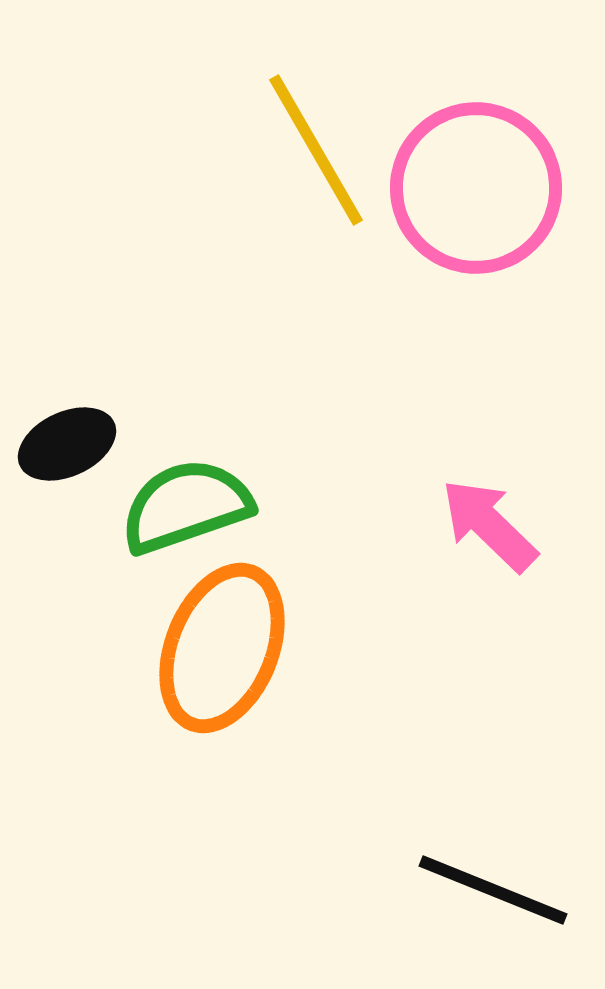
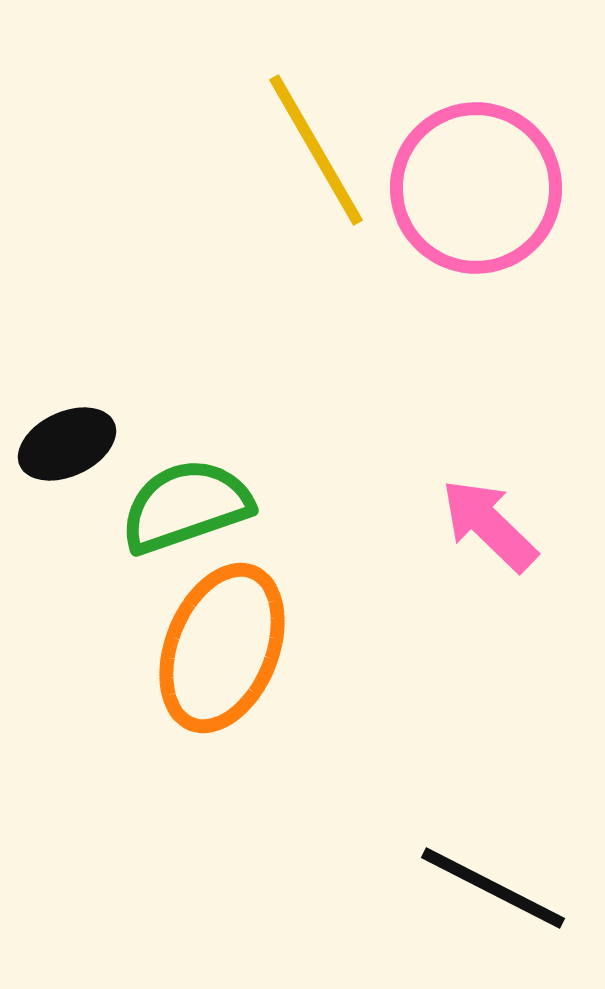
black line: moved 2 px up; rotated 5 degrees clockwise
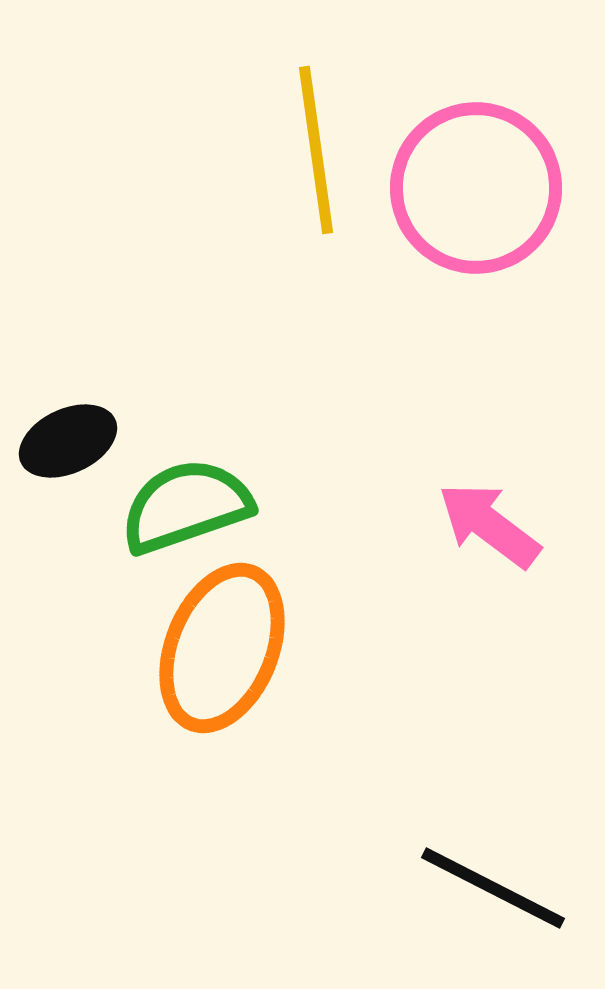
yellow line: rotated 22 degrees clockwise
black ellipse: moved 1 px right, 3 px up
pink arrow: rotated 7 degrees counterclockwise
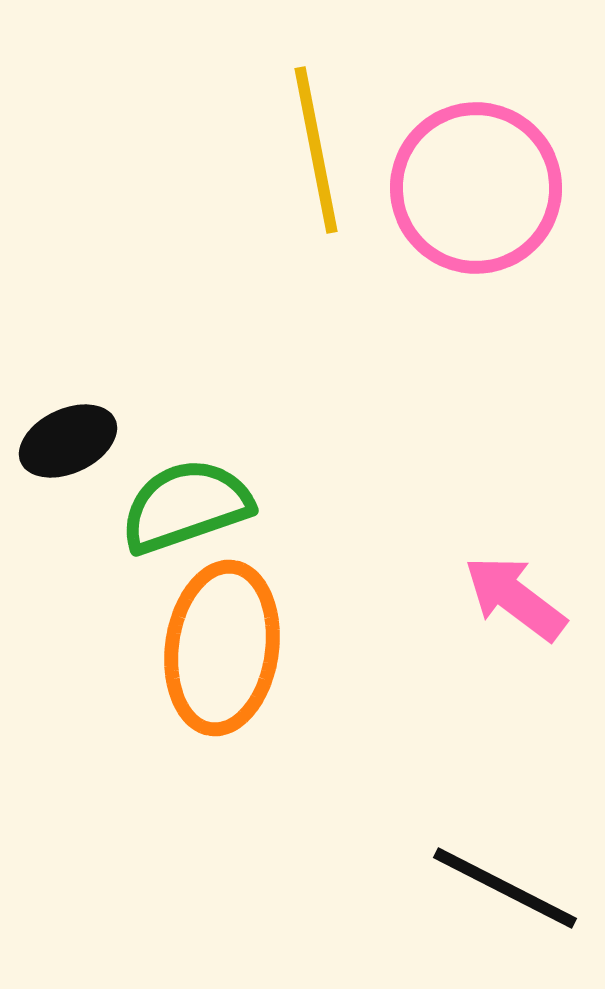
yellow line: rotated 3 degrees counterclockwise
pink arrow: moved 26 px right, 73 px down
orange ellipse: rotated 14 degrees counterclockwise
black line: moved 12 px right
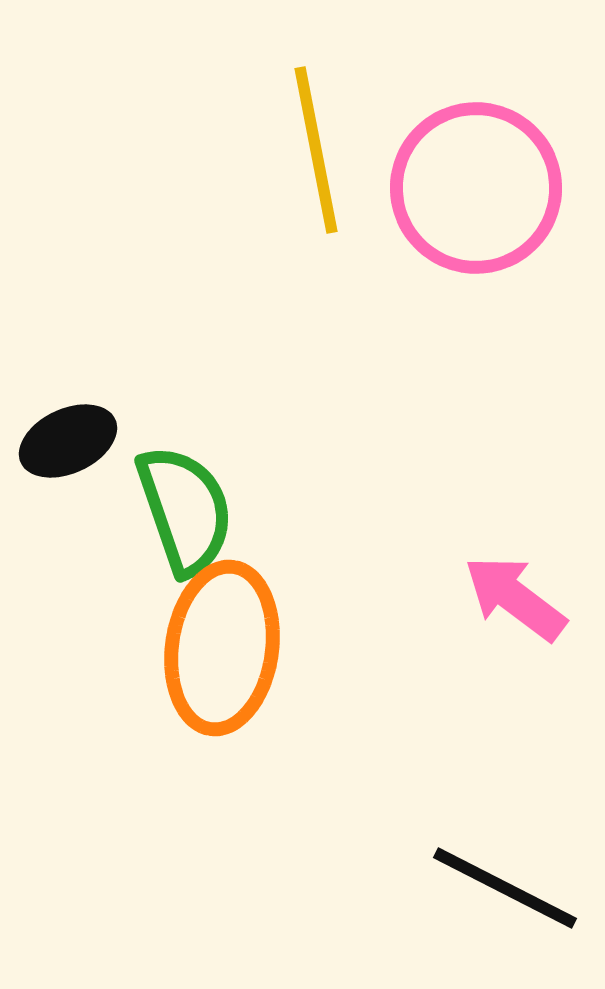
green semicircle: moved 1 px left, 4 px down; rotated 90 degrees clockwise
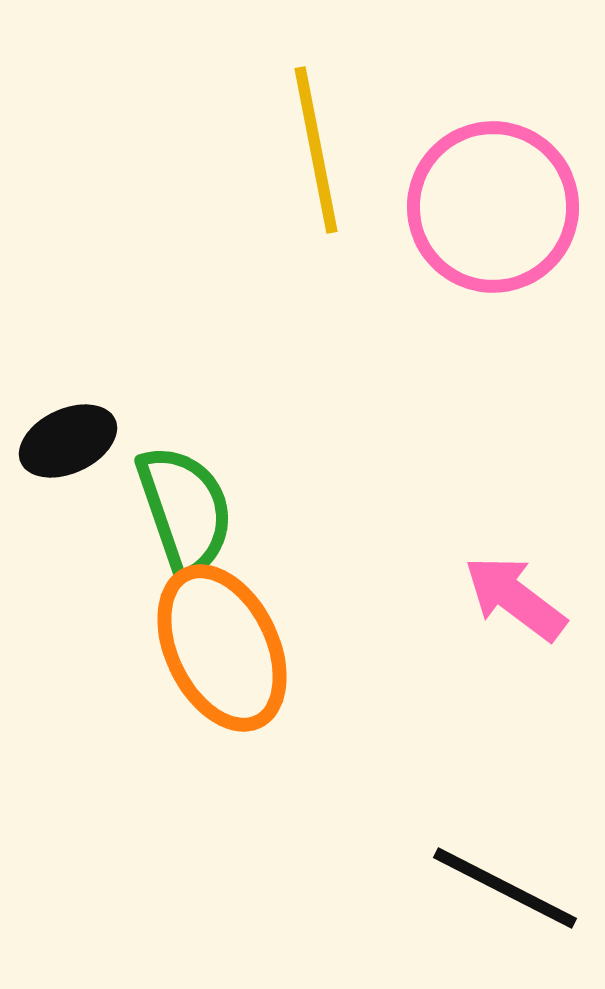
pink circle: moved 17 px right, 19 px down
orange ellipse: rotated 34 degrees counterclockwise
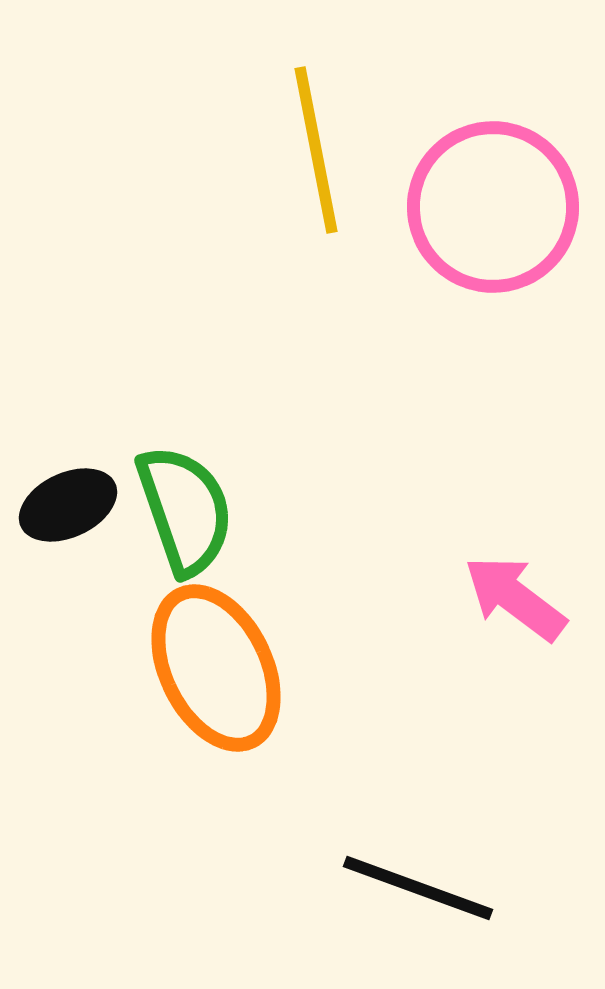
black ellipse: moved 64 px down
orange ellipse: moved 6 px left, 20 px down
black line: moved 87 px left; rotated 7 degrees counterclockwise
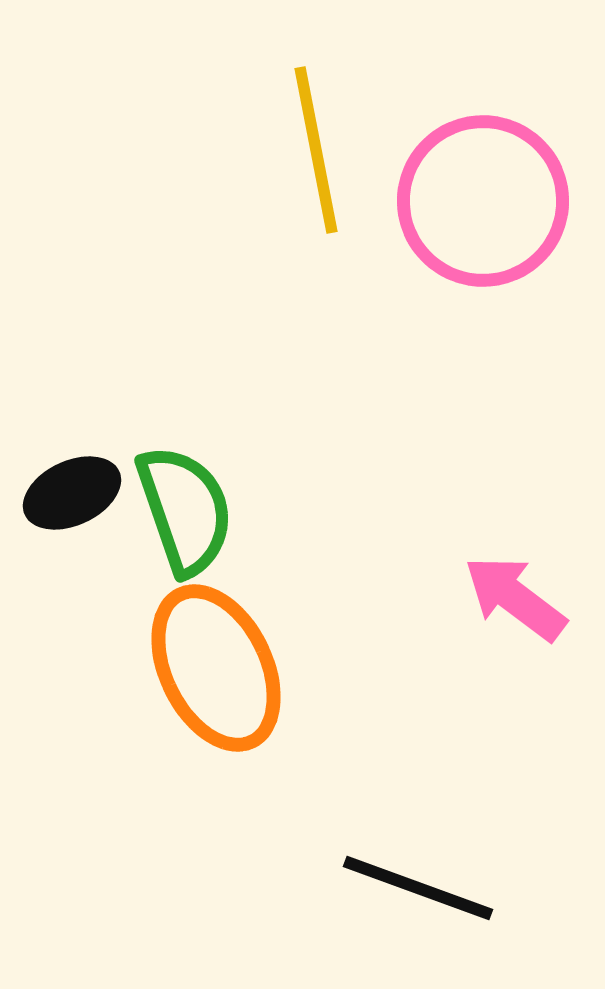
pink circle: moved 10 px left, 6 px up
black ellipse: moved 4 px right, 12 px up
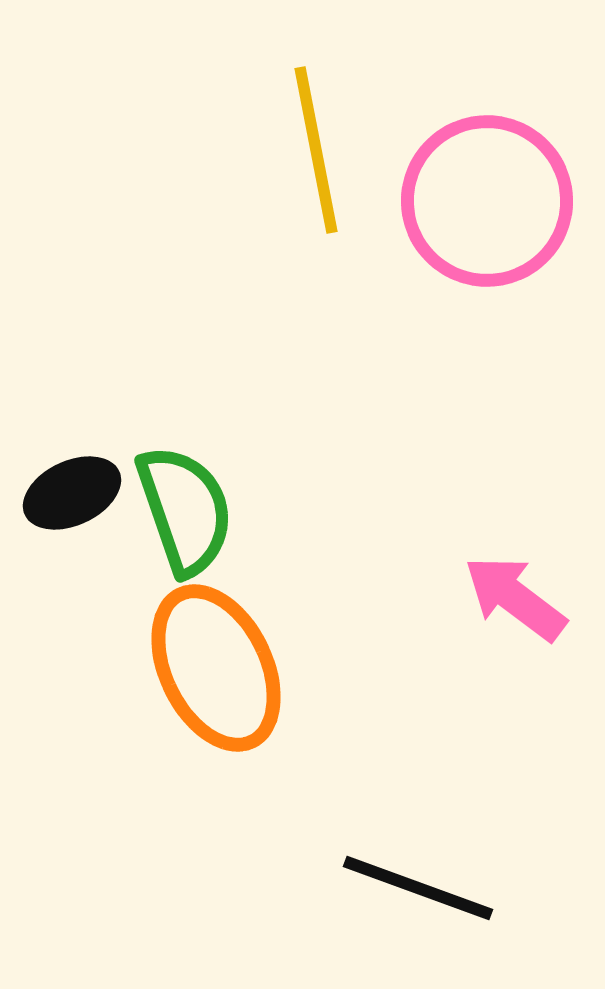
pink circle: moved 4 px right
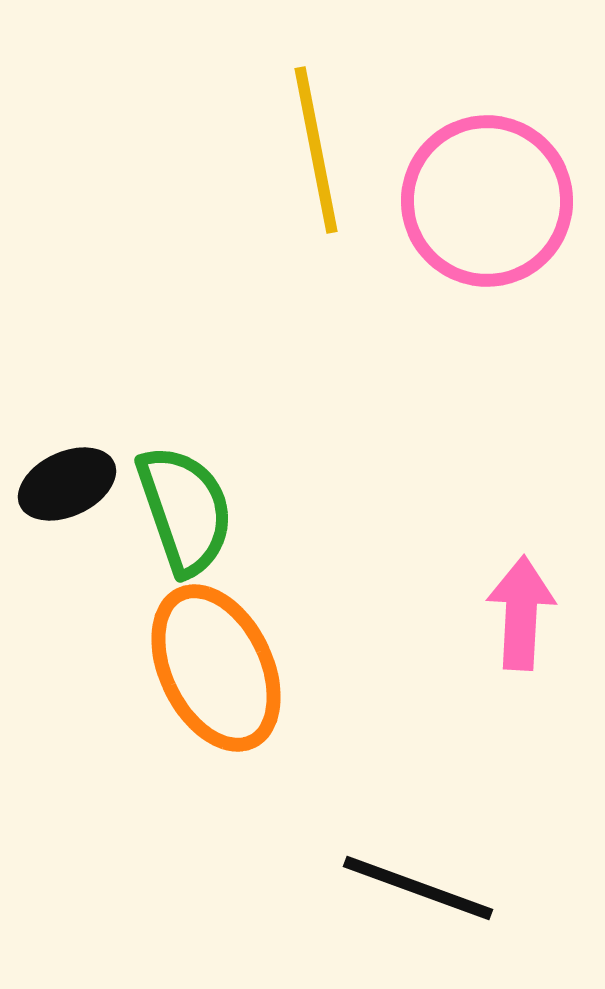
black ellipse: moved 5 px left, 9 px up
pink arrow: moved 6 px right, 15 px down; rotated 56 degrees clockwise
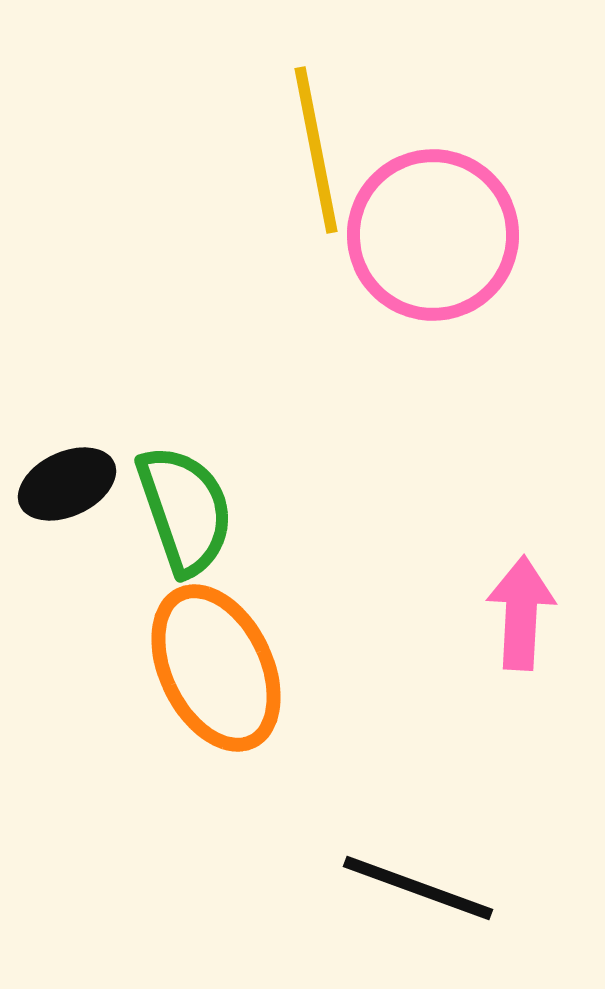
pink circle: moved 54 px left, 34 px down
